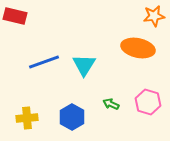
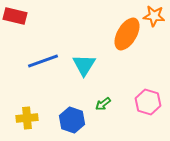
orange star: rotated 15 degrees clockwise
orange ellipse: moved 11 px left, 14 px up; rotated 72 degrees counterclockwise
blue line: moved 1 px left, 1 px up
green arrow: moved 8 px left; rotated 63 degrees counterclockwise
blue hexagon: moved 3 px down; rotated 10 degrees counterclockwise
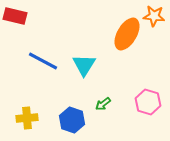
blue line: rotated 48 degrees clockwise
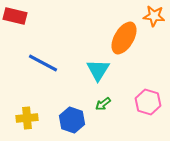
orange ellipse: moved 3 px left, 4 px down
blue line: moved 2 px down
cyan triangle: moved 14 px right, 5 px down
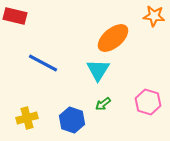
orange ellipse: moved 11 px left; rotated 20 degrees clockwise
yellow cross: rotated 10 degrees counterclockwise
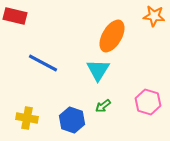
orange ellipse: moved 1 px left, 2 px up; rotated 20 degrees counterclockwise
green arrow: moved 2 px down
yellow cross: rotated 25 degrees clockwise
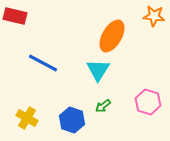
yellow cross: rotated 20 degrees clockwise
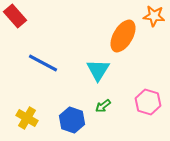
red rectangle: rotated 35 degrees clockwise
orange ellipse: moved 11 px right
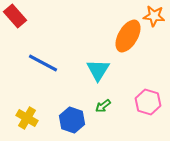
orange ellipse: moved 5 px right
